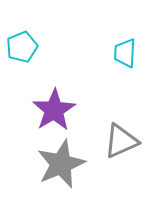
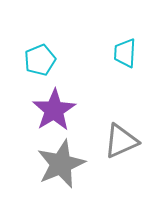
cyan pentagon: moved 18 px right, 13 px down
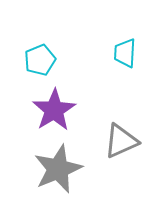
gray star: moved 3 px left, 5 px down
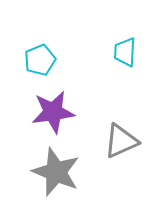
cyan trapezoid: moved 1 px up
purple star: moved 1 px left, 2 px down; rotated 24 degrees clockwise
gray star: moved 2 px left, 3 px down; rotated 27 degrees counterclockwise
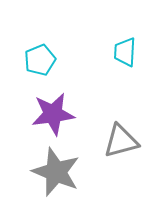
purple star: moved 2 px down
gray triangle: rotated 9 degrees clockwise
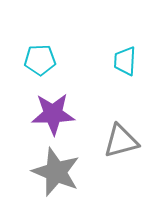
cyan trapezoid: moved 9 px down
cyan pentagon: rotated 20 degrees clockwise
purple star: rotated 6 degrees clockwise
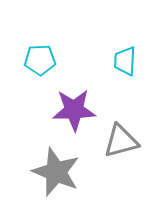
purple star: moved 21 px right, 4 px up
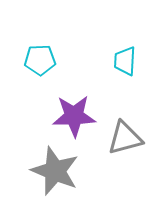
purple star: moved 6 px down
gray triangle: moved 4 px right, 3 px up
gray star: moved 1 px left, 1 px up
